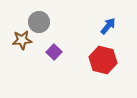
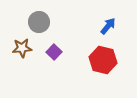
brown star: moved 8 px down
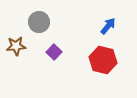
brown star: moved 6 px left, 2 px up
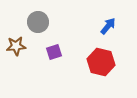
gray circle: moved 1 px left
purple square: rotated 28 degrees clockwise
red hexagon: moved 2 px left, 2 px down
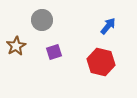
gray circle: moved 4 px right, 2 px up
brown star: rotated 24 degrees counterclockwise
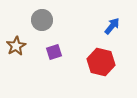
blue arrow: moved 4 px right
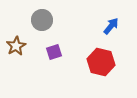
blue arrow: moved 1 px left
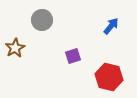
brown star: moved 1 px left, 2 px down
purple square: moved 19 px right, 4 px down
red hexagon: moved 8 px right, 15 px down
